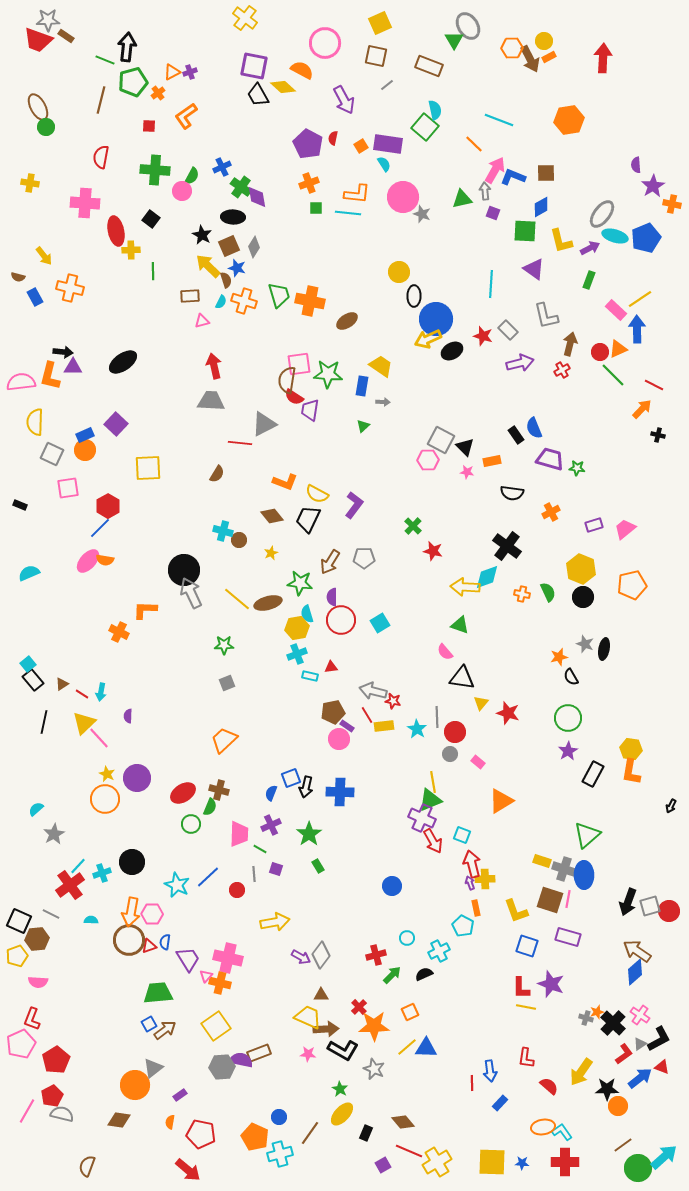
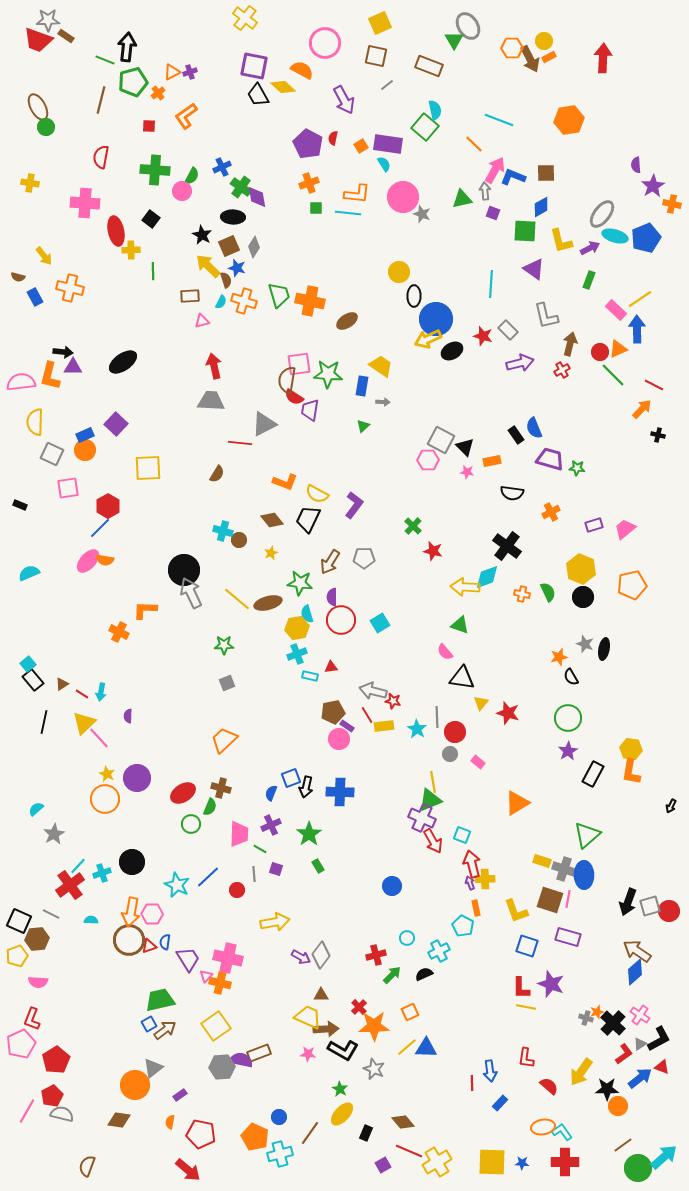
brown diamond at (272, 516): moved 4 px down
brown cross at (219, 790): moved 2 px right, 2 px up
orange triangle at (501, 801): moved 16 px right, 2 px down
green trapezoid at (158, 993): moved 2 px right, 7 px down; rotated 8 degrees counterclockwise
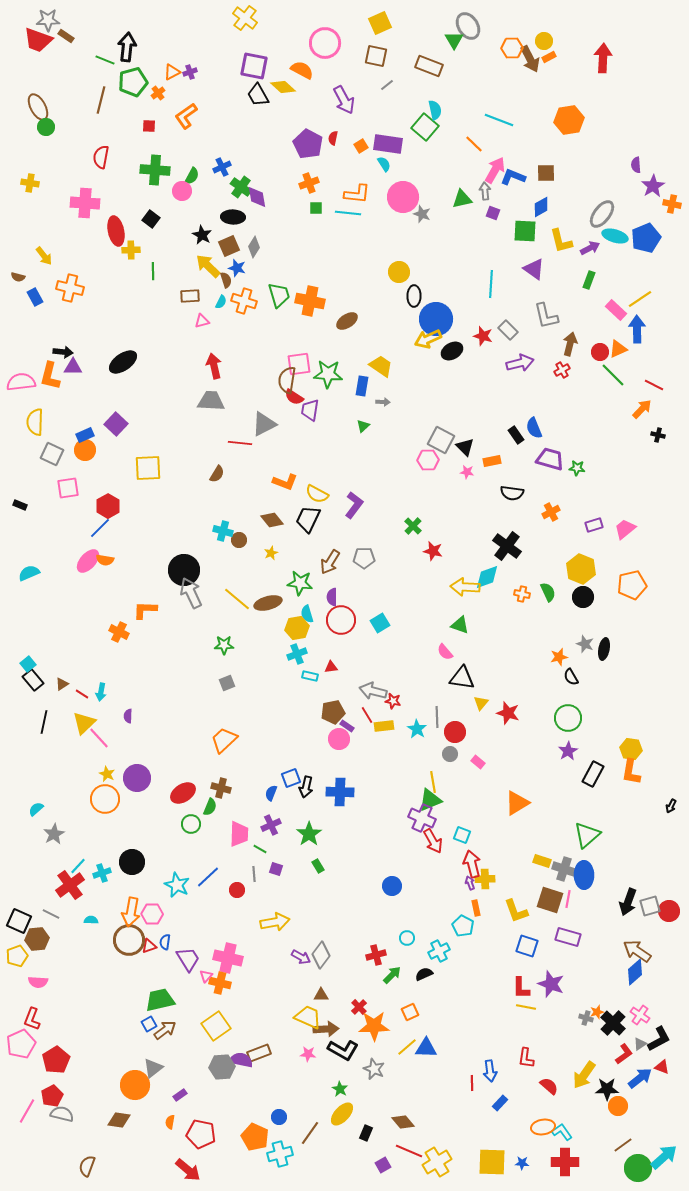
yellow arrow at (581, 1072): moved 3 px right, 3 px down
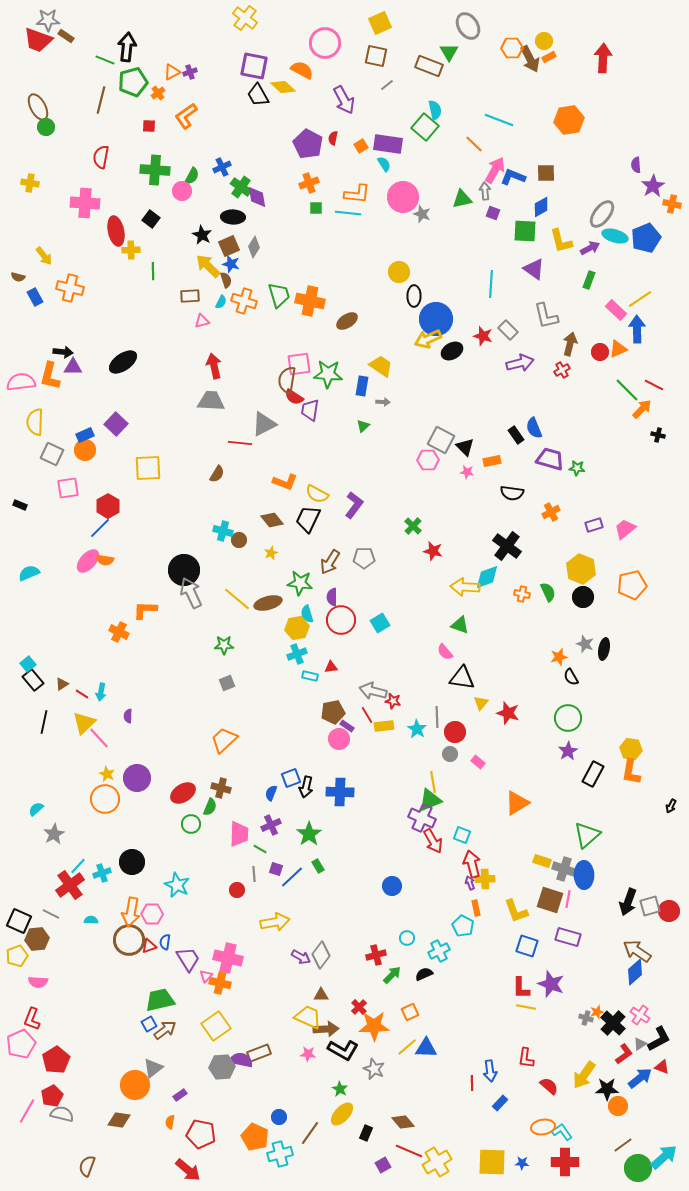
green triangle at (454, 40): moved 5 px left, 12 px down
blue star at (237, 268): moved 6 px left, 4 px up
green line at (613, 375): moved 14 px right, 15 px down
blue line at (208, 877): moved 84 px right
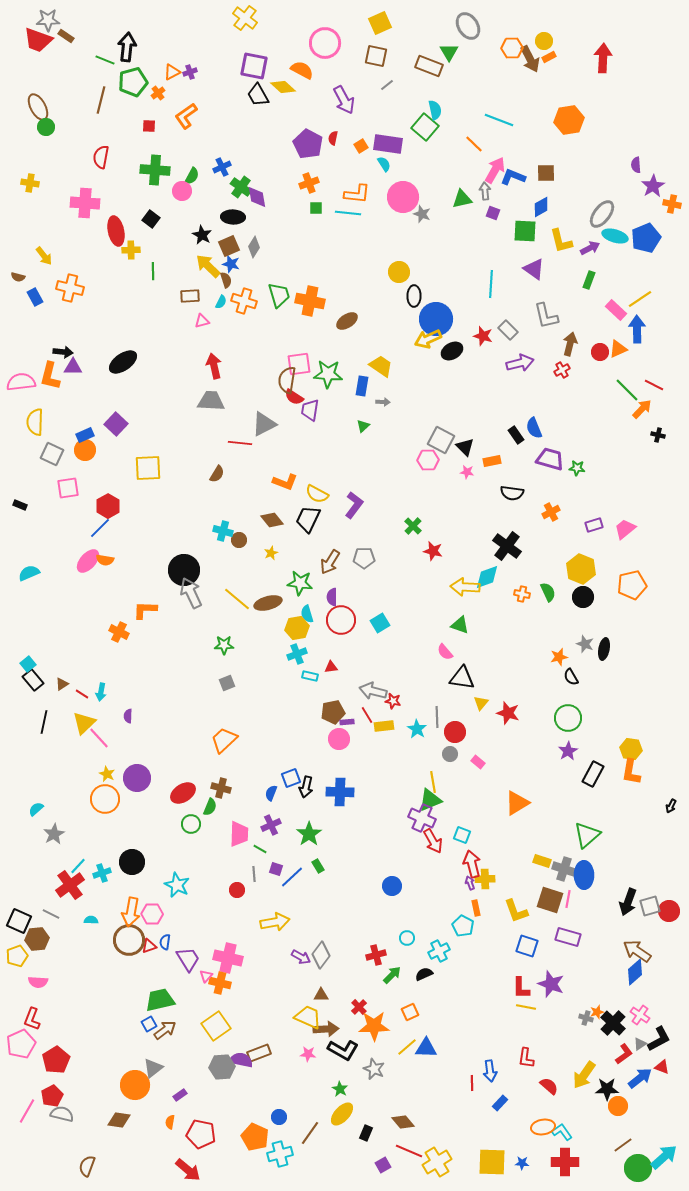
purple rectangle at (347, 726): moved 4 px up; rotated 40 degrees counterclockwise
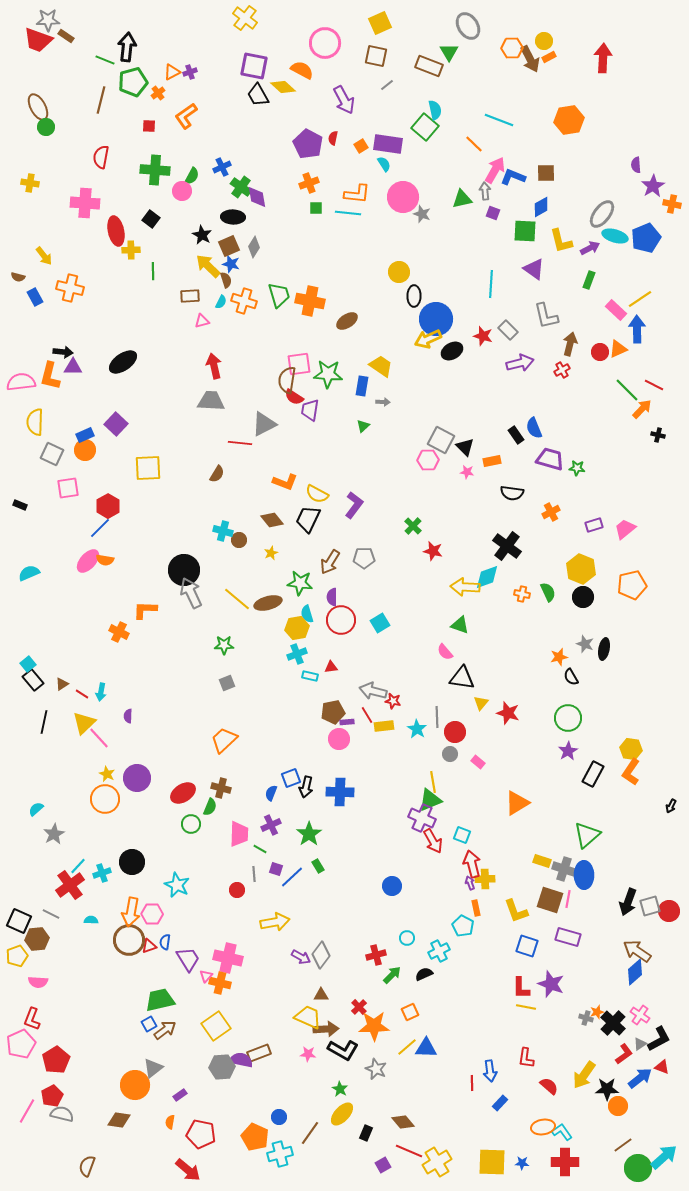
orange L-shape at (631, 772): rotated 24 degrees clockwise
gray star at (374, 1069): moved 2 px right
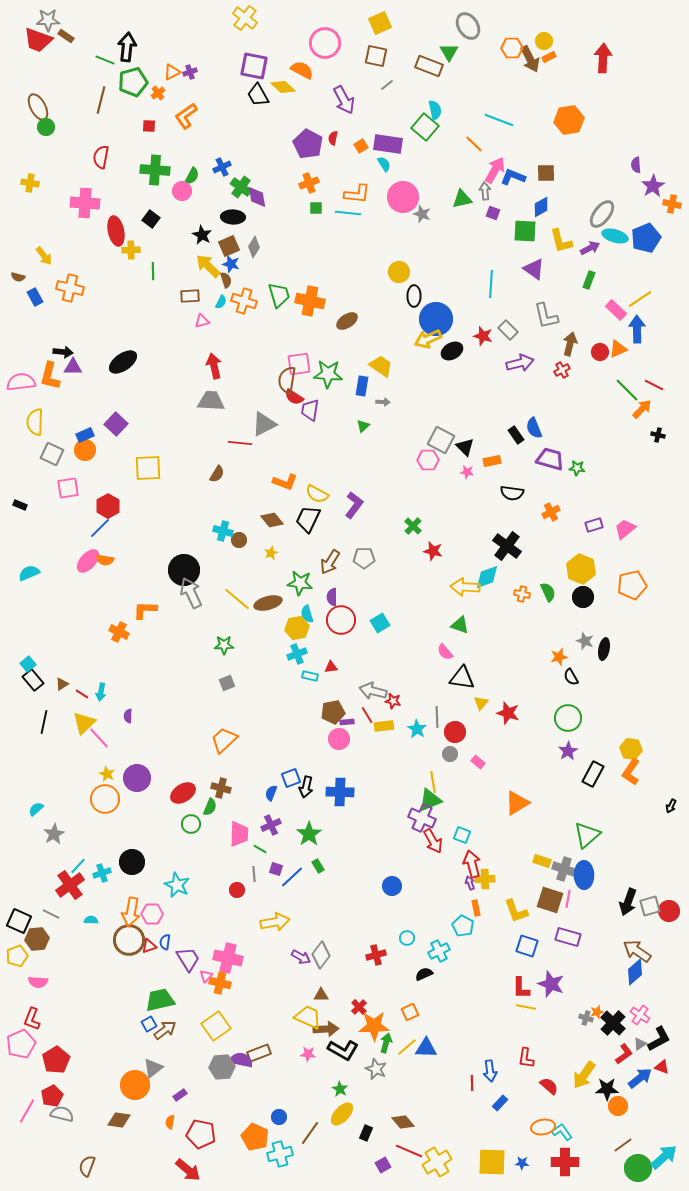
gray star at (585, 644): moved 3 px up
green arrow at (392, 975): moved 6 px left, 68 px down; rotated 30 degrees counterclockwise
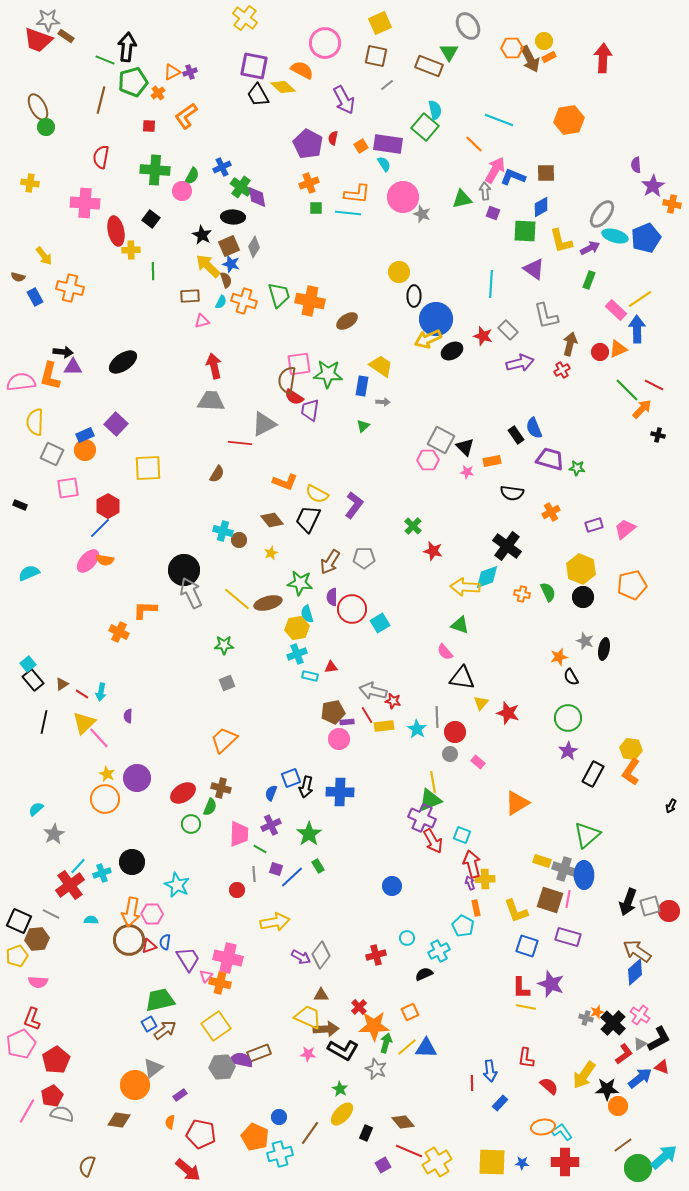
red circle at (341, 620): moved 11 px right, 11 px up
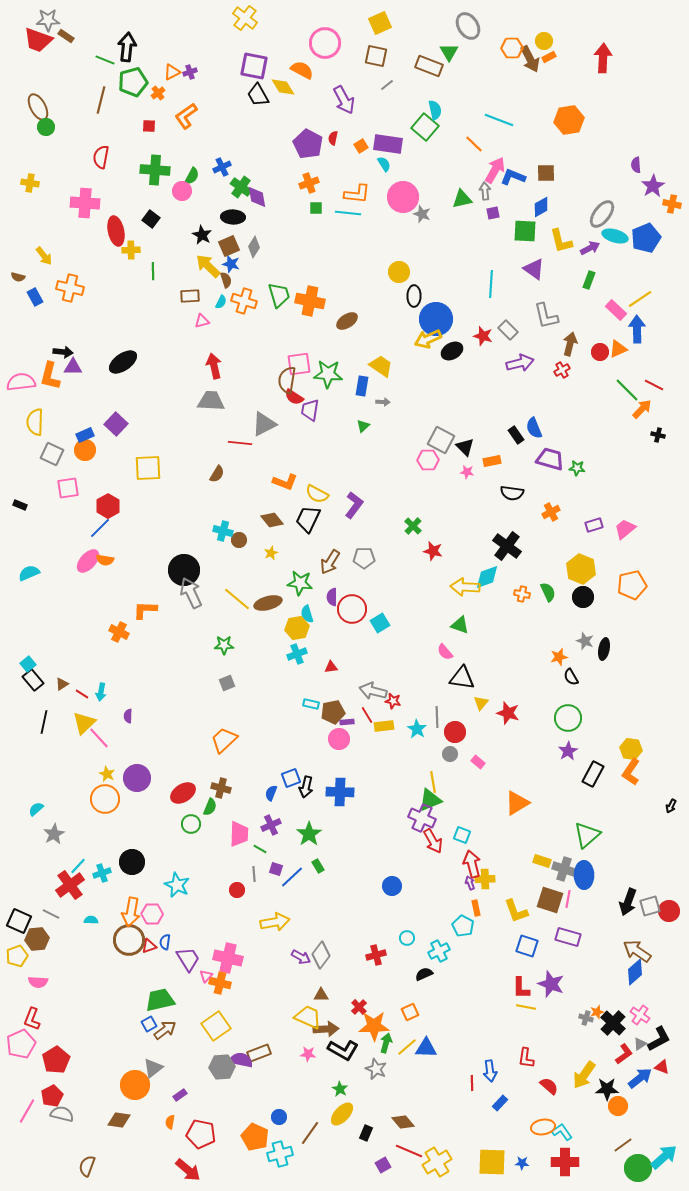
yellow diamond at (283, 87): rotated 15 degrees clockwise
purple square at (493, 213): rotated 32 degrees counterclockwise
cyan rectangle at (310, 676): moved 1 px right, 28 px down
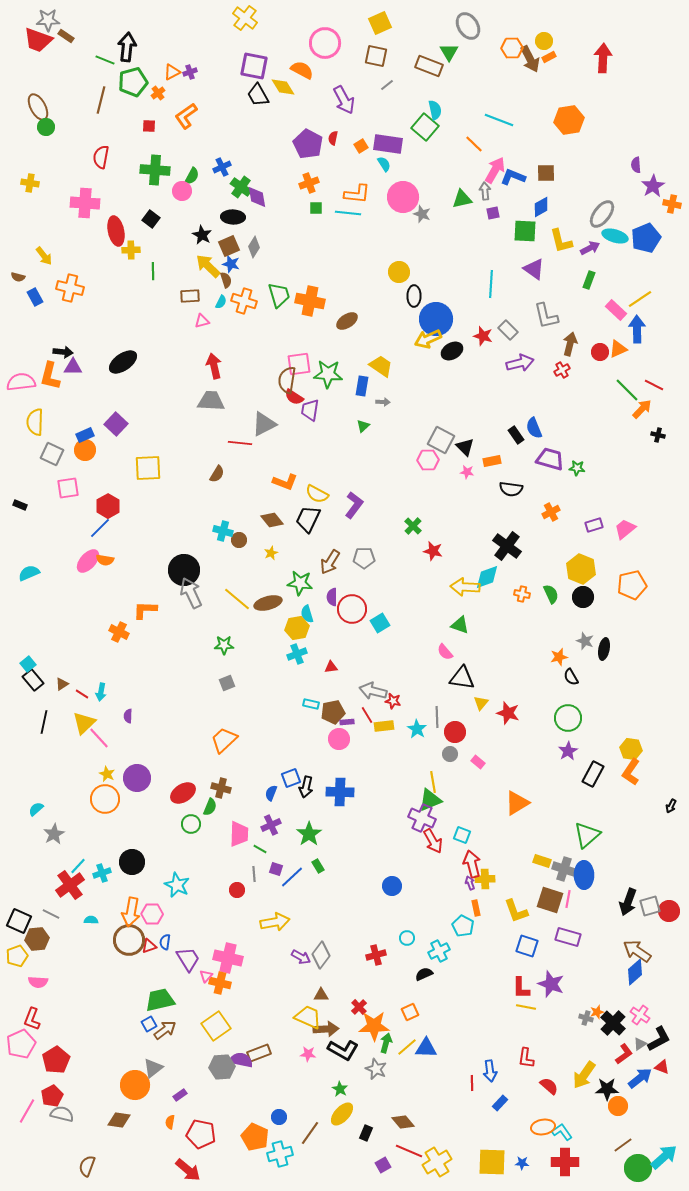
black semicircle at (512, 493): moved 1 px left, 4 px up
green semicircle at (548, 592): moved 3 px right, 2 px down
